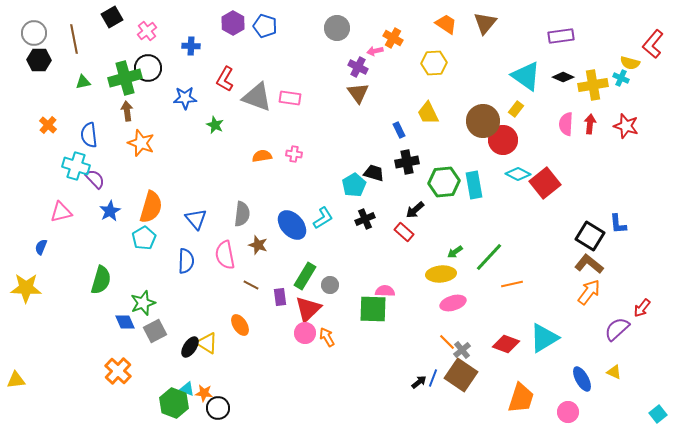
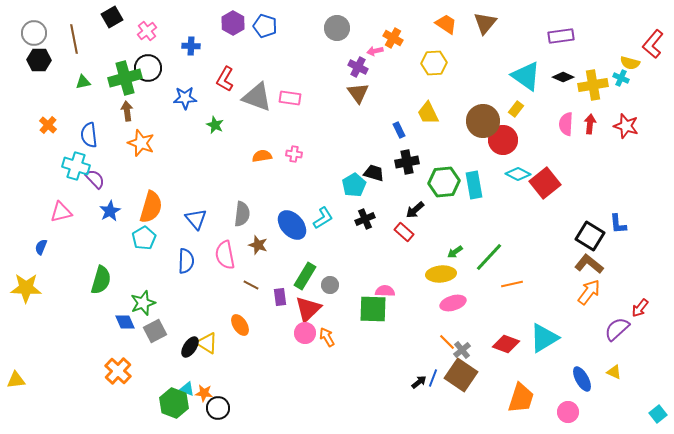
red arrow at (642, 308): moved 2 px left
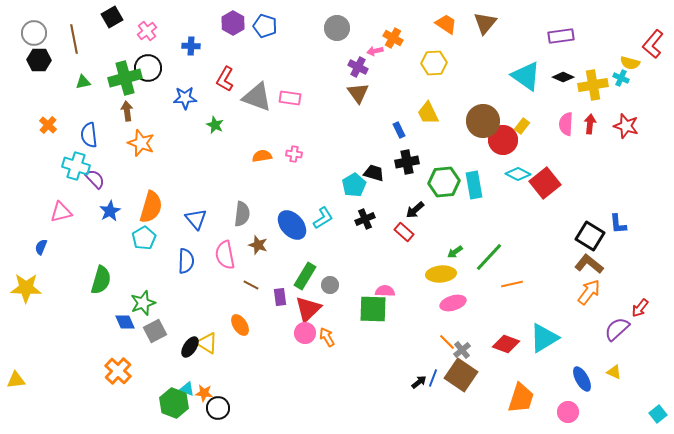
yellow rectangle at (516, 109): moved 6 px right, 17 px down
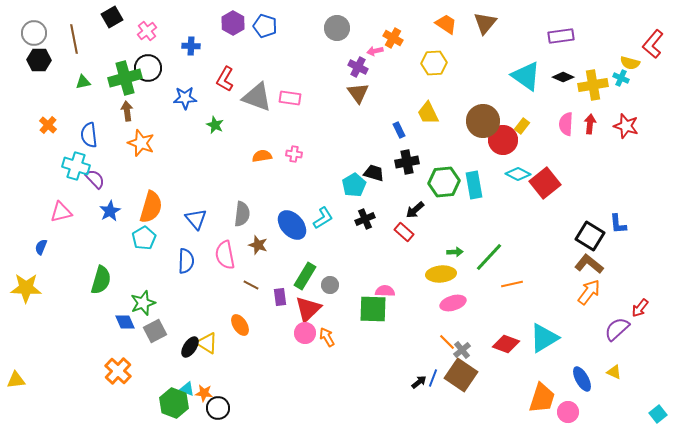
green arrow at (455, 252): rotated 147 degrees counterclockwise
orange trapezoid at (521, 398): moved 21 px right
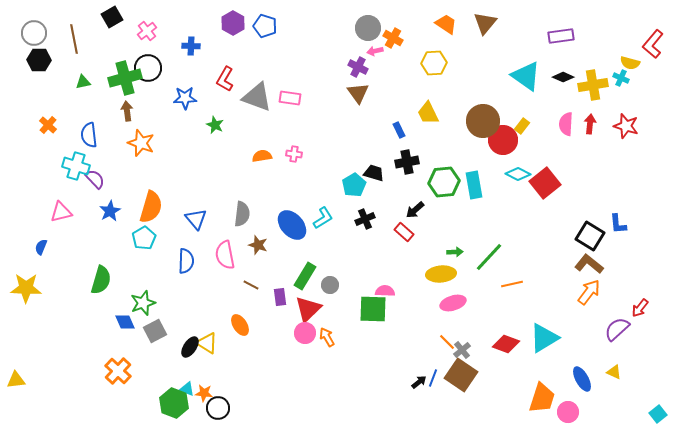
gray circle at (337, 28): moved 31 px right
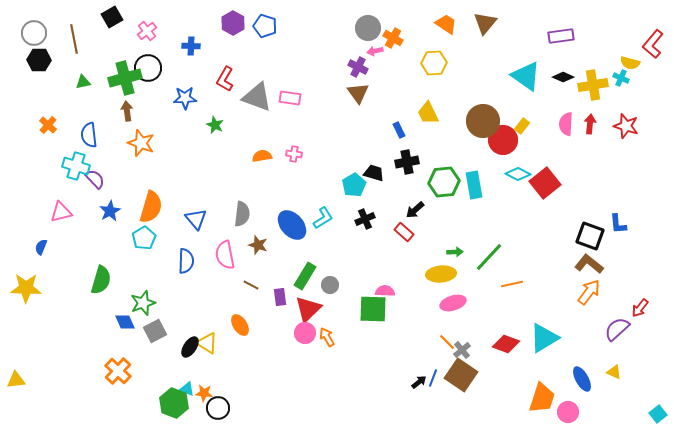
black square at (590, 236): rotated 12 degrees counterclockwise
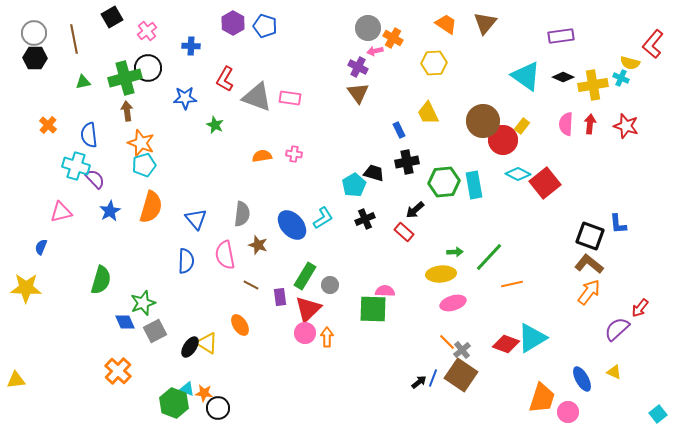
black hexagon at (39, 60): moved 4 px left, 2 px up
cyan pentagon at (144, 238): moved 73 px up; rotated 15 degrees clockwise
orange arrow at (327, 337): rotated 30 degrees clockwise
cyan triangle at (544, 338): moved 12 px left
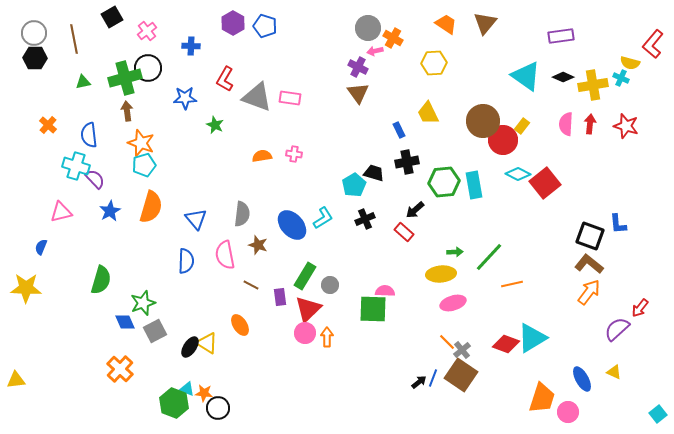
orange cross at (118, 371): moved 2 px right, 2 px up
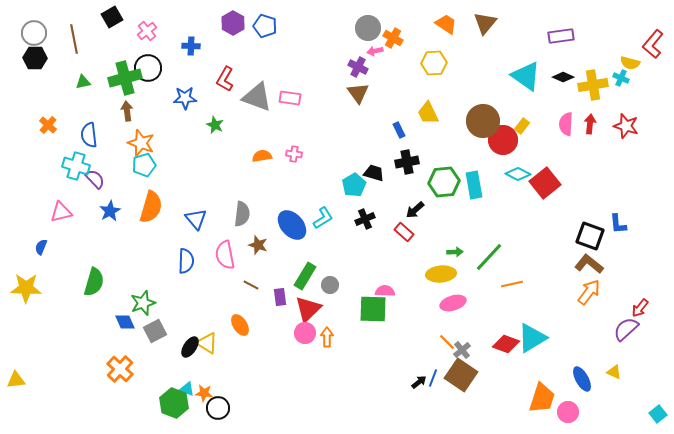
green semicircle at (101, 280): moved 7 px left, 2 px down
purple semicircle at (617, 329): moved 9 px right
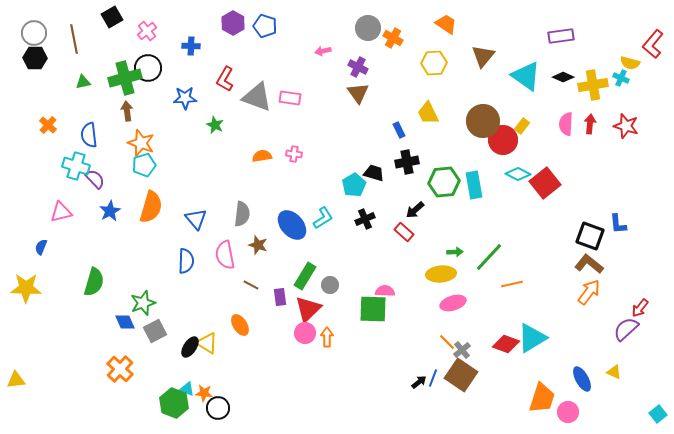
brown triangle at (485, 23): moved 2 px left, 33 px down
pink arrow at (375, 51): moved 52 px left
